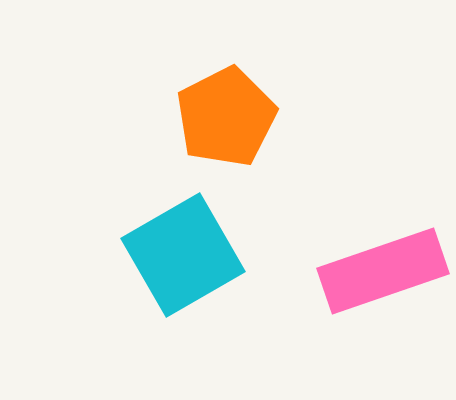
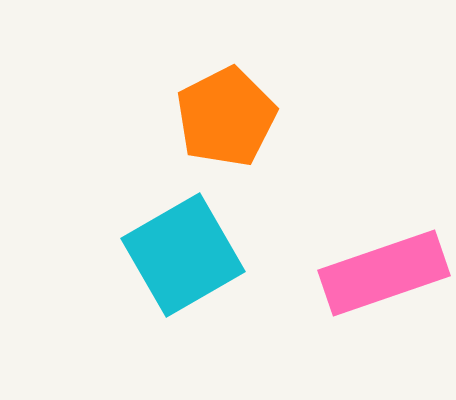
pink rectangle: moved 1 px right, 2 px down
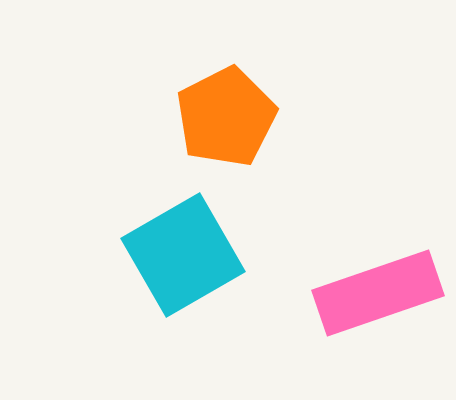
pink rectangle: moved 6 px left, 20 px down
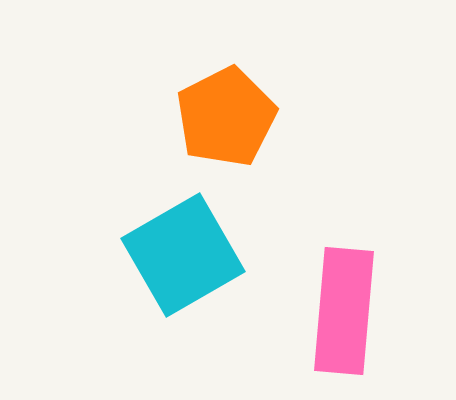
pink rectangle: moved 34 px left, 18 px down; rotated 66 degrees counterclockwise
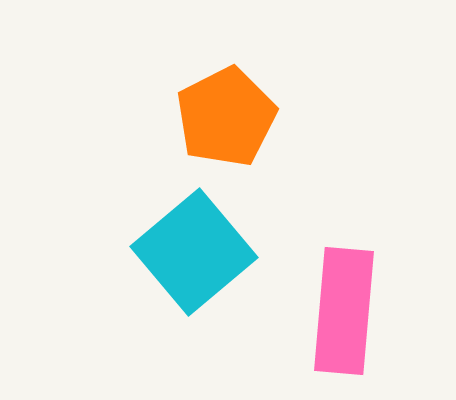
cyan square: moved 11 px right, 3 px up; rotated 10 degrees counterclockwise
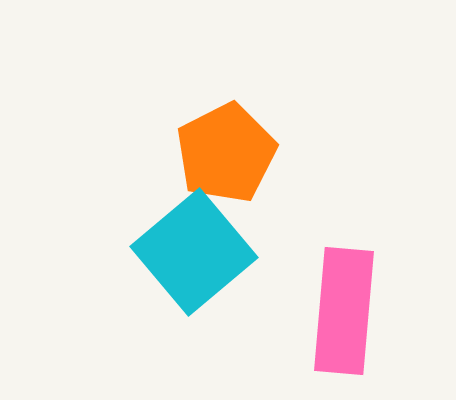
orange pentagon: moved 36 px down
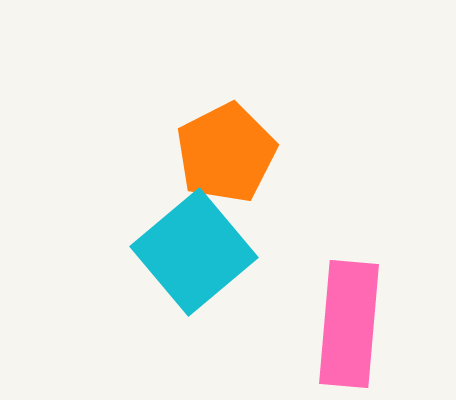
pink rectangle: moved 5 px right, 13 px down
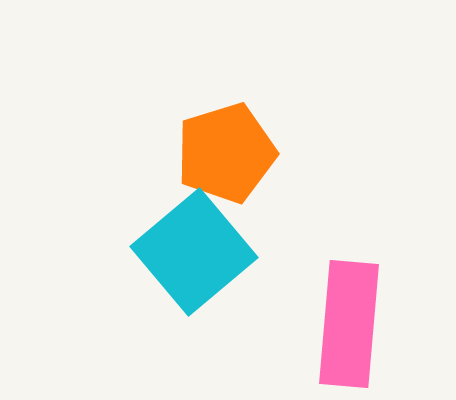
orange pentagon: rotated 10 degrees clockwise
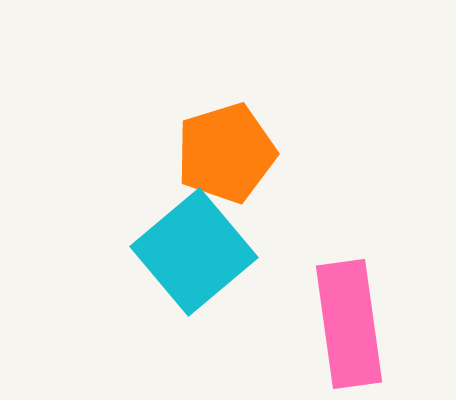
pink rectangle: rotated 13 degrees counterclockwise
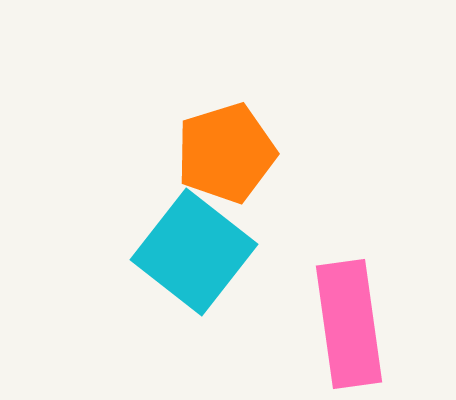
cyan square: rotated 12 degrees counterclockwise
